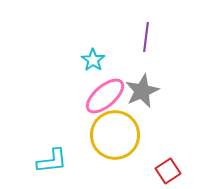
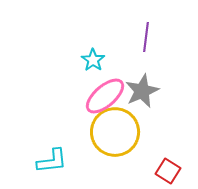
yellow circle: moved 3 px up
red square: rotated 25 degrees counterclockwise
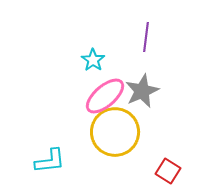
cyan L-shape: moved 2 px left
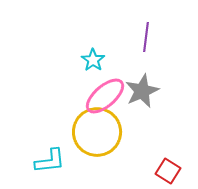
yellow circle: moved 18 px left
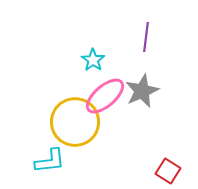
yellow circle: moved 22 px left, 10 px up
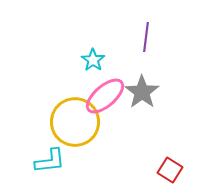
gray star: moved 1 px down; rotated 12 degrees counterclockwise
red square: moved 2 px right, 1 px up
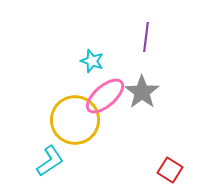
cyan star: moved 1 px left, 1 px down; rotated 15 degrees counterclockwise
yellow circle: moved 2 px up
cyan L-shape: rotated 28 degrees counterclockwise
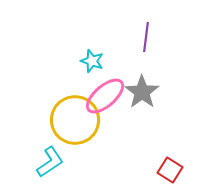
cyan L-shape: moved 1 px down
